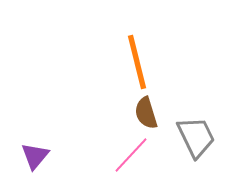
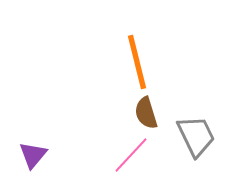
gray trapezoid: moved 1 px up
purple triangle: moved 2 px left, 1 px up
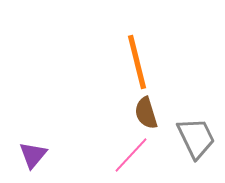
gray trapezoid: moved 2 px down
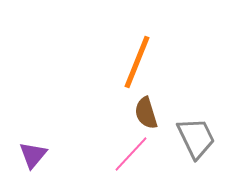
orange line: rotated 36 degrees clockwise
pink line: moved 1 px up
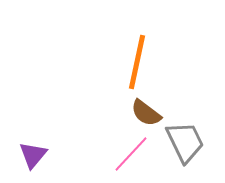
orange line: rotated 10 degrees counterclockwise
brown semicircle: rotated 36 degrees counterclockwise
gray trapezoid: moved 11 px left, 4 px down
